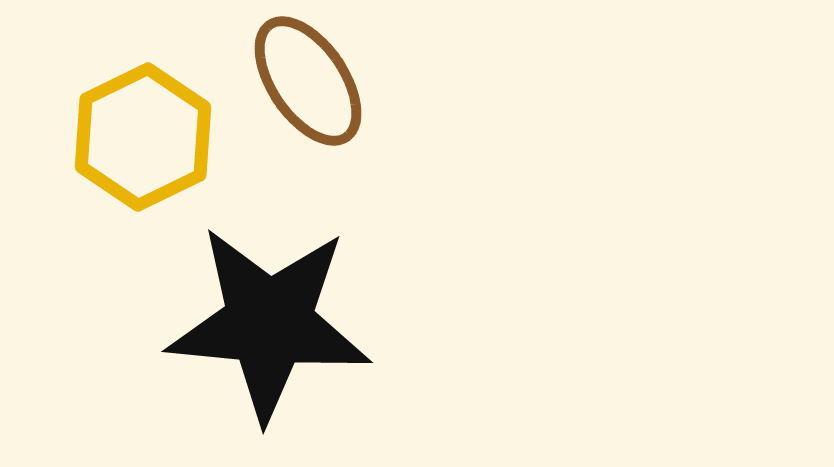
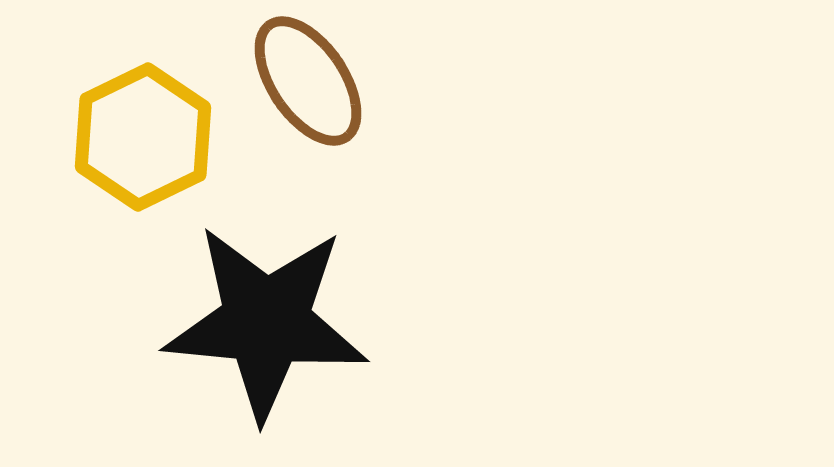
black star: moved 3 px left, 1 px up
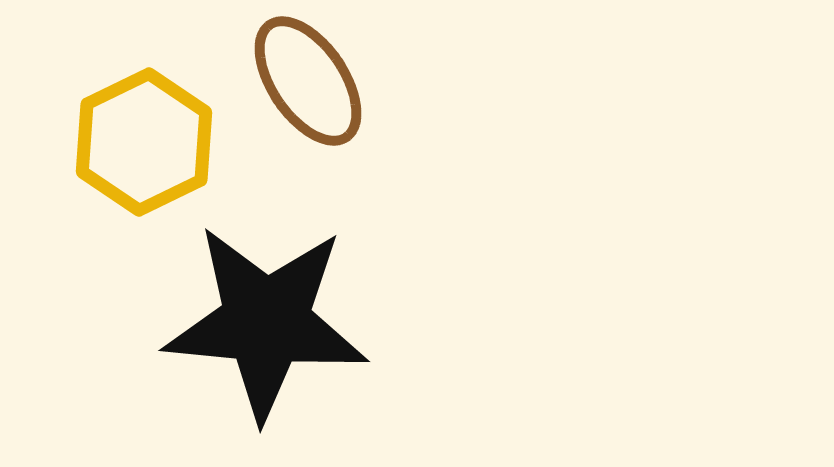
yellow hexagon: moved 1 px right, 5 px down
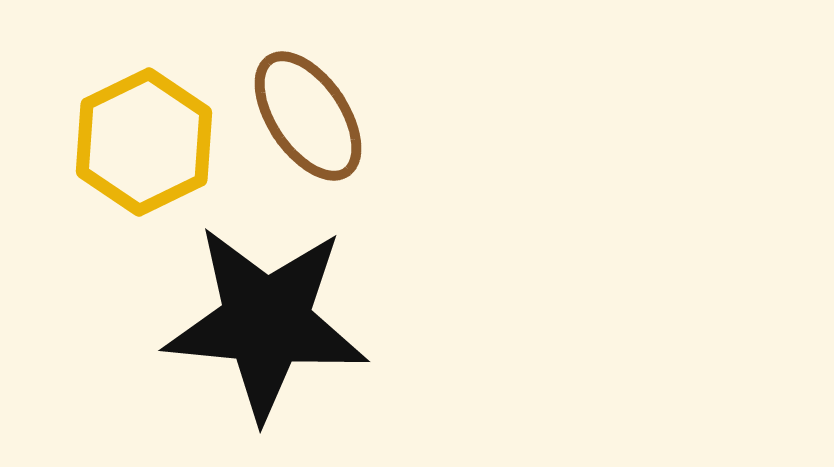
brown ellipse: moved 35 px down
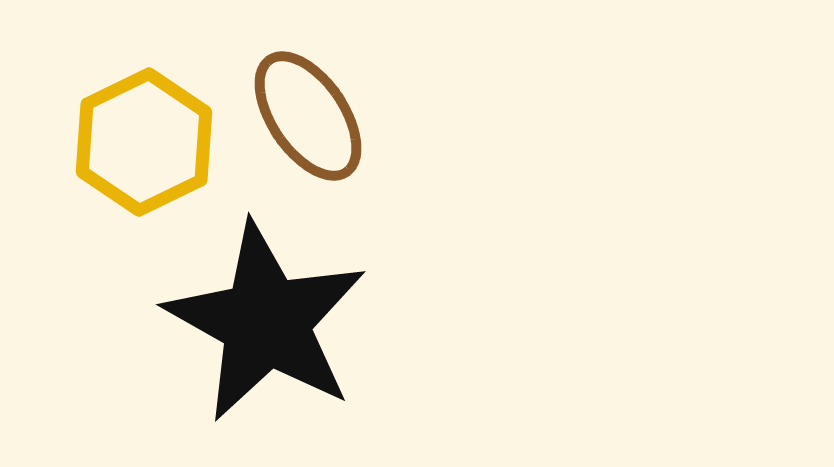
black star: rotated 24 degrees clockwise
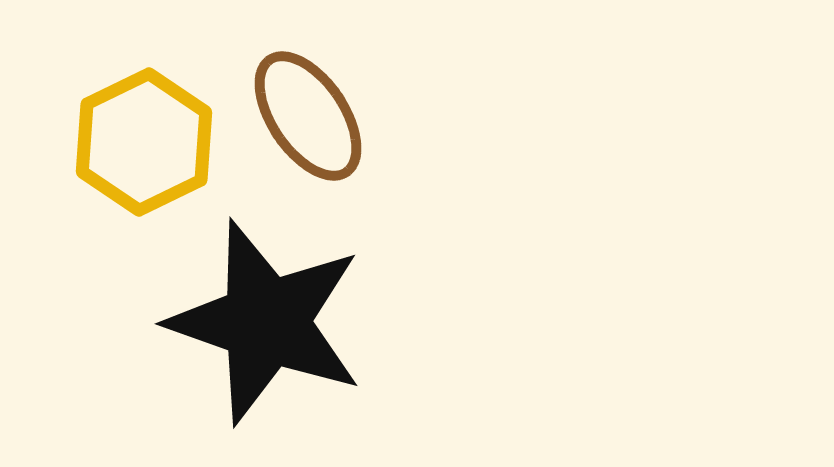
black star: rotated 10 degrees counterclockwise
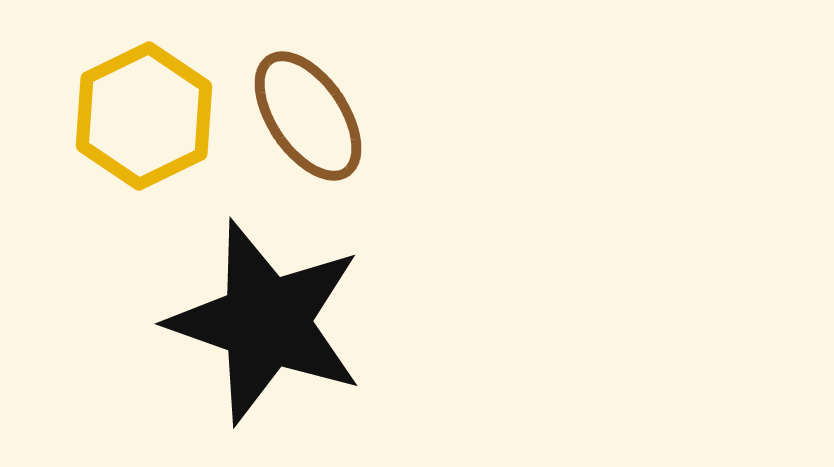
yellow hexagon: moved 26 px up
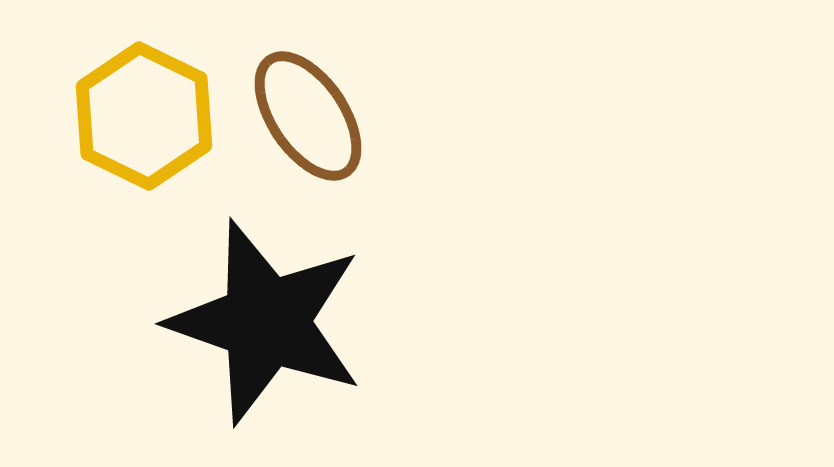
yellow hexagon: rotated 8 degrees counterclockwise
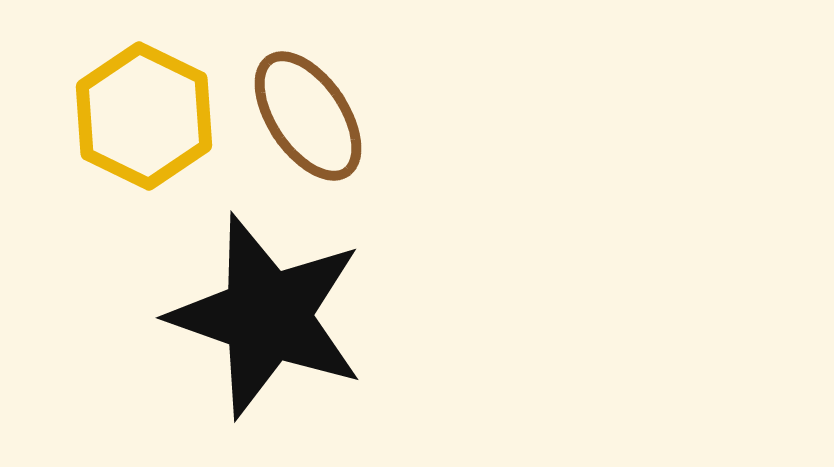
black star: moved 1 px right, 6 px up
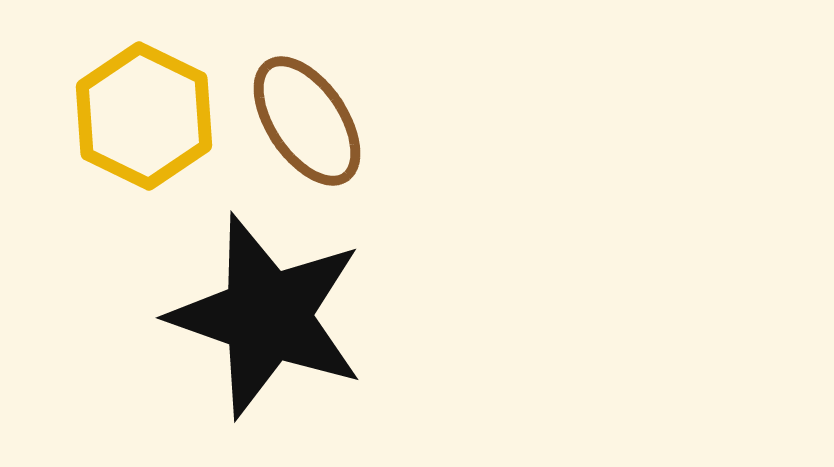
brown ellipse: moved 1 px left, 5 px down
